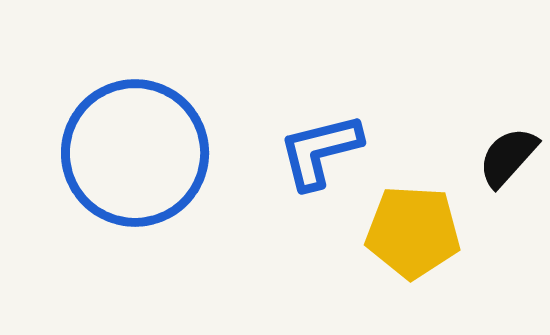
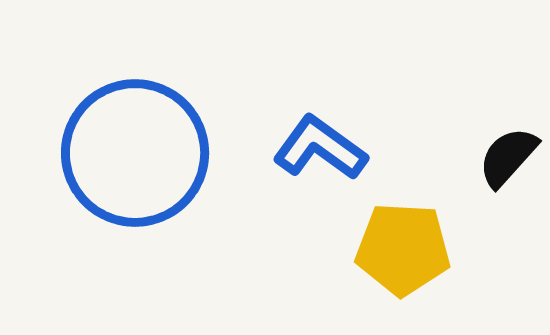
blue L-shape: moved 3 px up; rotated 50 degrees clockwise
yellow pentagon: moved 10 px left, 17 px down
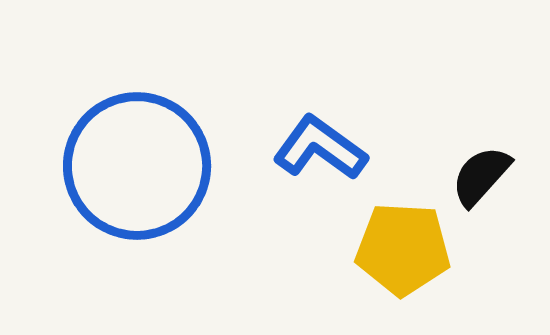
blue circle: moved 2 px right, 13 px down
black semicircle: moved 27 px left, 19 px down
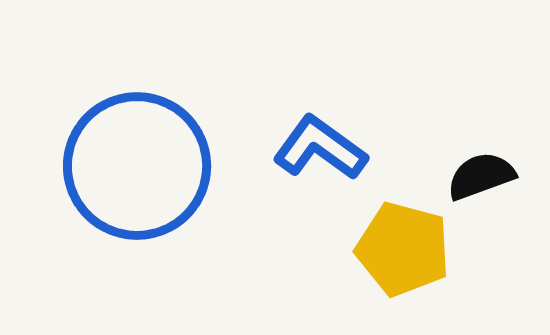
black semicircle: rotated 28 degrees clockwise
yellow pentagon: rotated 12 degrees clockwise
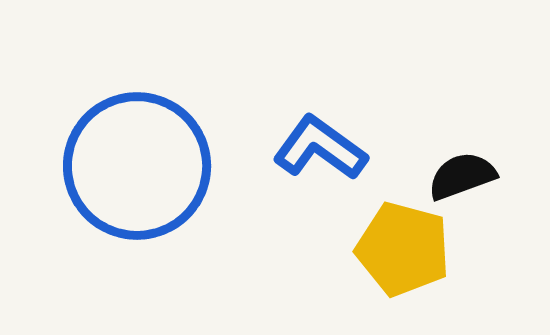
black semicircle: moved 19 px left
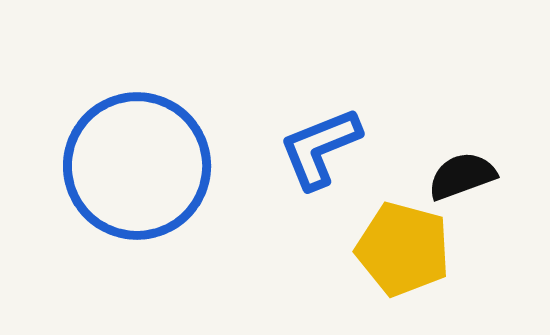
blue L-shape: rotated 58 degrees counterclockwise
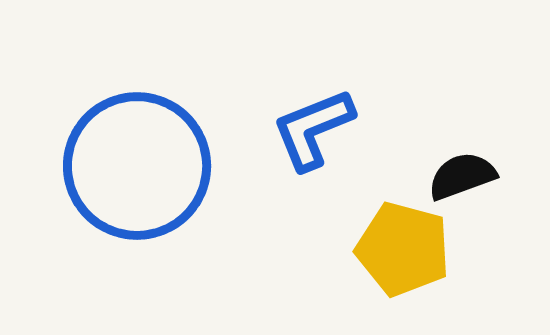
blue L-shape: moved 7 px left, 19 px up
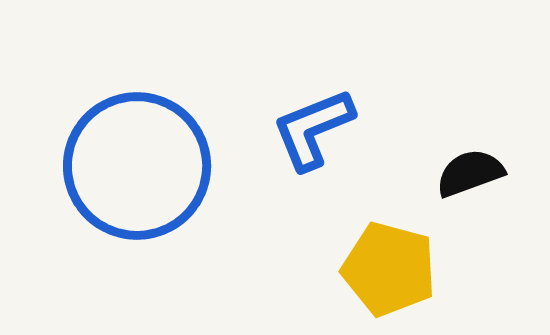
black semicircle: moved 8 px right, 3 px up
yellow pentagon: moved 14 px left, 20 px down
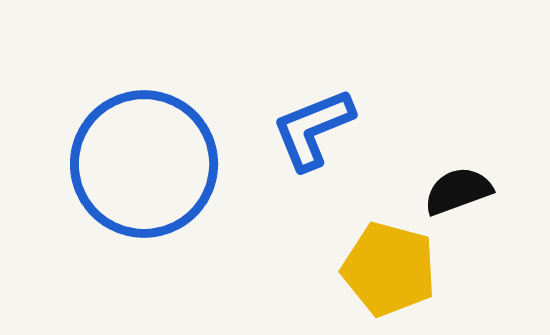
blue circle: moved 7 px right, 2 px up
black semicircle: moved 12 px left, 18 px down
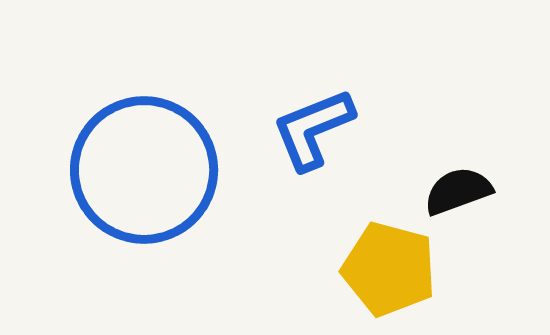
blue circle: moved 6 px down
